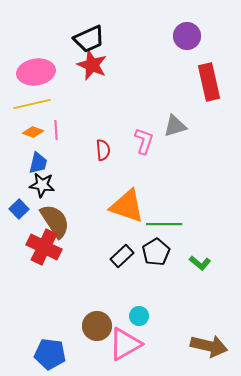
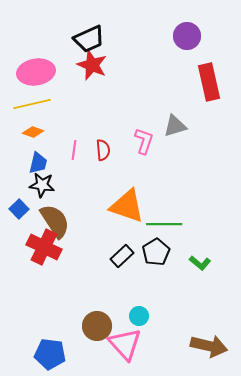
pink line: moved 18 px right, 20 px down; rotated 12 degrees clockwise
pink triangle: rotated 42 degrees counterclockwise
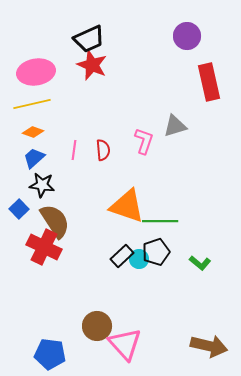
blue trapezoid: moved 4 px left, 5 px up; rotated 145 degrees counterclockwise
green line: moved 4 px left, 3 px up
black pentagon: rotated 12 degrees clockwise
cyan circle: moved 57 px up
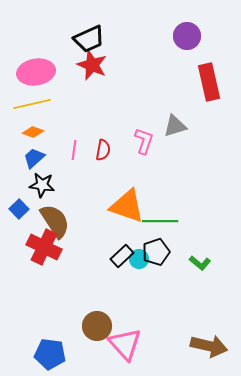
red semicircle: rotated 15 degrees clockwise
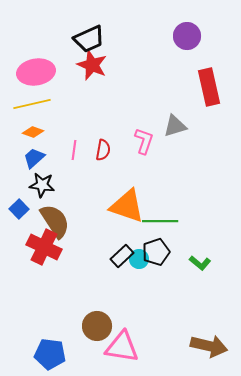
red rectangle: moved 5 px down
pink triangle: moved 3 px left, 3 px down; rotated 39 degrees counterclockwise
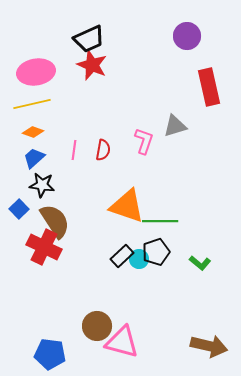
pink triangle: moved 5 px up; rotated 6 degrees clockwise
